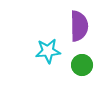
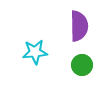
cyan star: moved 13 px left, 1 px down
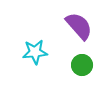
purple semicircle: rotated 40 degrees counterclockwise
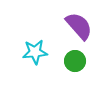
green circle: moved 7 px left, 4 px up
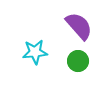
green circle: moved 3 px right
